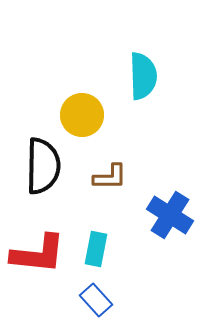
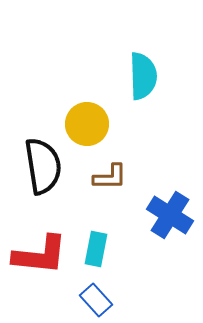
yellow circle: moved 5 px right, 9 px down
black semicircle: rotated 10 degrees counterclockwise
red L-shape: moved 2 px right, 1 px down
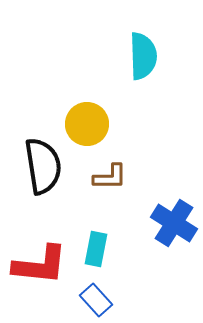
cyan semicircle: moved 20 px up
blue cross: moved 4 px right, 8 px down
red L-shape: moved 10 px down
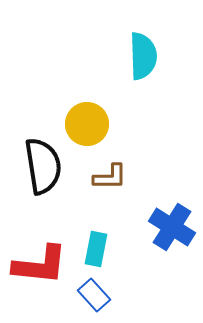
blue cross: moved 2 px left, 4 px down
blue rectangle: moved 2 px left, 5 px up
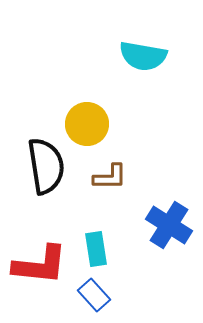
cyan semicircle: rotated 102 degrees clockwise
black semicircle: moved 3 px right
blue cross: moved 3 px left, 2 px up
cyan rectangle: rotated 20 degrees counterclockwise
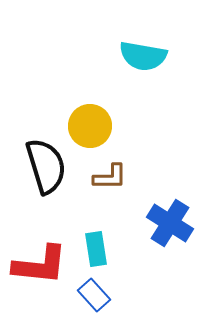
yellow circle: moved 3 px right, 2 px down
black semicircle: rotated 8 degrees counterclockwise
blue cross: moved 1 px right, 2 px up
